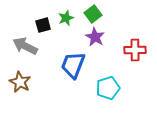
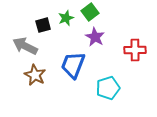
green square: moved 3 px left, 2 px up
brown star: moved 15 px right, 7 px up
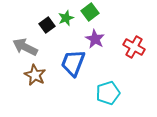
black square: moved 4 px right; rotated 21 degrees counterclockwise
purple star: moved 2 px down
gray arrow: moved 1 px down
red cross: moved 1 px left, 3 px up; rotated 30 degrees clockwise
blue trapezoid: moved 2 px up
cyan pentagon: moved 5 px down
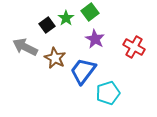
green star: rotated 14 degrees counterclockwise
blue trapezoid: moved 10 px right, 8 px down; rotated 16 degrees clockwise
brown star: moved 20 px right, 17 px up
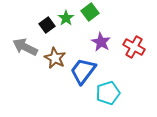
purple star: moved 6 px right, 3 px down
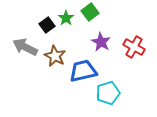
brown star: moved 2 px up
blue trapezoid: rotated 40 degrees clockwise
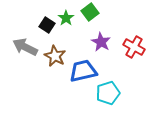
black square: rotated 21 degrees counterclockwise
